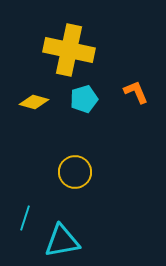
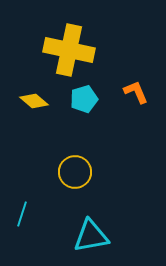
yellow diamond: moved 1 px up; rotated 24 degrees clockwise
cyan line: moved 3 px left, 4 px up
cyan triangle: moved 29 px right, 5 px up
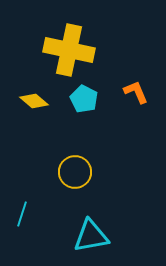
cyan pentagon: rotated 28 degrees counterclockwise
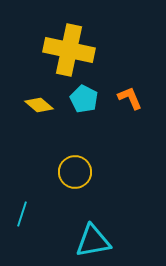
orange L-shape: moved 6 px left, 6 px down
yellow diamond: moved 5 px right, 4 px down
cyan triangle: moved 2 px right, 5 px down
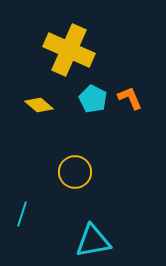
yellow cross: rotated 12 degrees clockwise
cyan pentagon: moved 9 px right
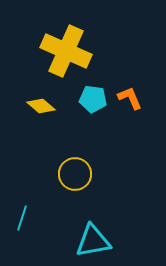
yellow cross: moved 3 px left, 1 px down
cyan pentagon: rotated 20 degrees counterclockwise
yellow diamond: moved 2 px right, 1 px down
yellow circle: moved 2 px down
cyan line: moved 4 px down
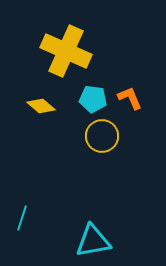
yellow circle: moved 27 px right, 38 px up
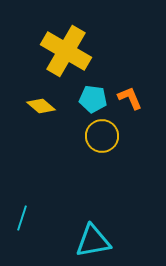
yellow cross: rotated 6 degrees clockwise
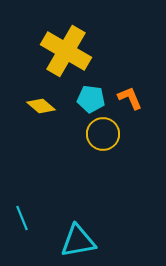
cyan pentagon: moved 2 px left
yellow circle: moved 1 px right, 2 px up
cyan line: rotated 40 degrees counterclockwise
cyan triangle: moved 15 px left
